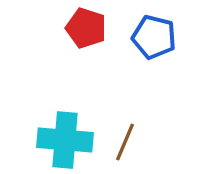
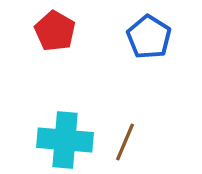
red pentagon: moved 31 px left, 3 px down; rotated 12 degrees clockwise
blue pentagon: moved 5 px left; rotated 18 degrees clockwise
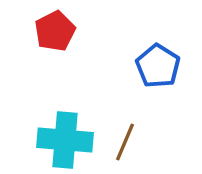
red pentagon: rotated 15 degrees clockwise
blue pentagon: moved 9 px right, 29 px down
